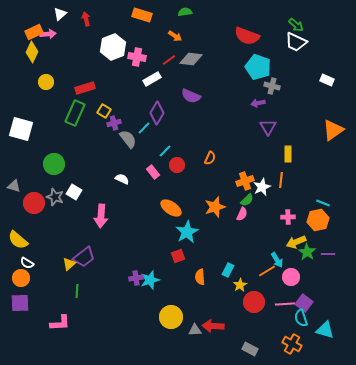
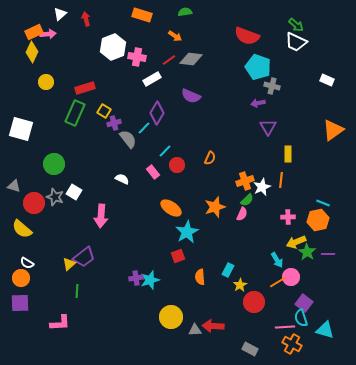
yellow semicircle at (18, 240): moved 4 px right, 11 px up
orange line at (267, 271): moved 11 px right, 11 px down
pink line at (285, 304): moved 23 px down
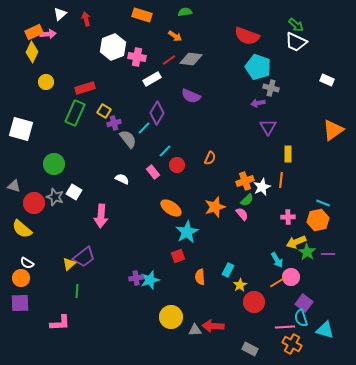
gray cross at (272, 86): moved 1 px left, 2 px down
pink semicircle at (242, 214): rotated 64 degrees counterclockwise
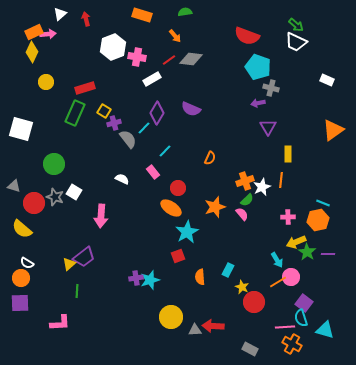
orange arrow at (175, 36): rotated 16 degrees clockwise
purple semicircle at (191, 96): moved 13 px down
red circle at (177, 165): moved 1 px right, 23 px down
yellow star at (240, 285): moved 2 px right, 2 px down; rotated 16 degrees counterclockwise
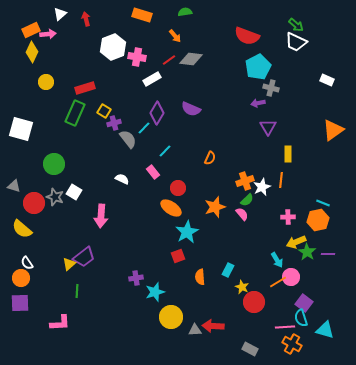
orange rectangle at (34, 32): moved 3 px left, 2 px up
cyan pentagon at (258, 67): rotated 25 degrees clockwise
white semicircle at (27, 263): rotated 24 degrees clockwise
cyan star at (150, 280): moved 5 px right, 12 px down
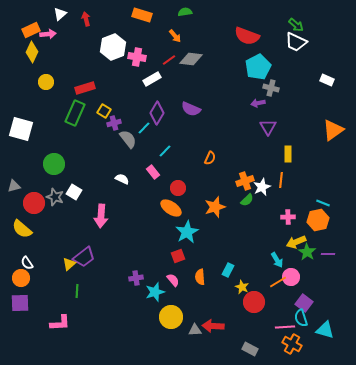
gray triangle at (14, 186): rotated 32 degrees counterclockwise
pink semicircle at (242, 214): moved 69 px left, 66 px down
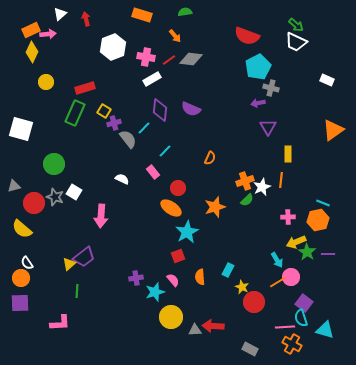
pink cross at (137, 57): moved 9 px right
purple diamond at (157, 113): moved 3 px right, 3 px up; rotated 25 degrees counterclockwise
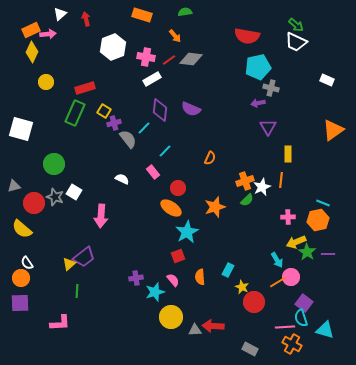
red semicircle at (247, 36): rotated 10 degrees counterclockwise
cyan pentagon at (258, 67): rotated 15 degrees clockwise
